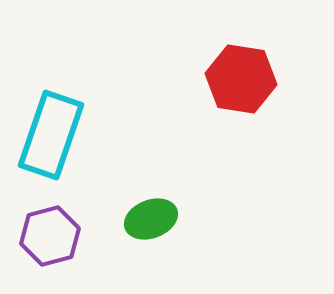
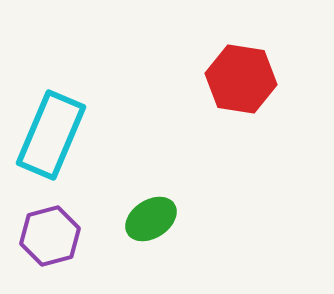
cyan rectangle: rotated 4 degrees clockwise
green ellipse: rotated 12 degrees counterclockwise
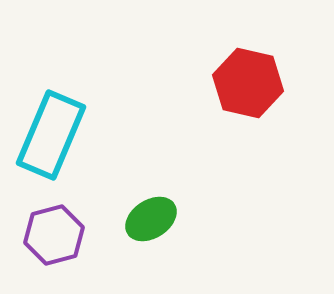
red hexagon: moved 7 px right, 4 px down; rotated 4 degrees clockwise
purple hexagon: moved 4 px right, 1 px up
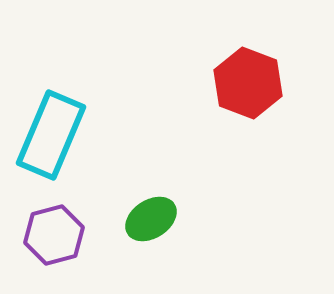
red hexagon: rotated 8 degrees clockwise
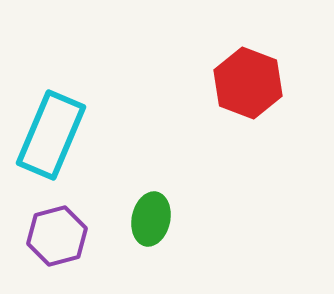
green ellipse: rotated 45 degrees counterclockwise
purple hexagon: moved 3 px right, 1 px down
